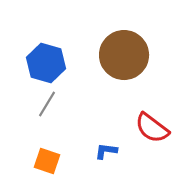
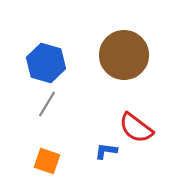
red semicircle: moved 16 px left
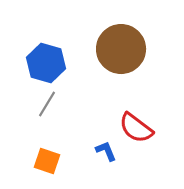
brown circle: moved 3 px left, 6 px up
blue L-shape: rotated 60 degrees clockwise
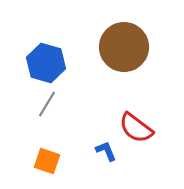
brown circle: moved 3 px right, 2 px up
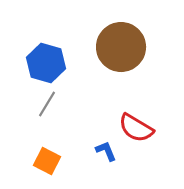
brown circle: moved 3 px left
red semicircle: rotated 6 degrees counterclockwise
orange square: rotated 8 degrees clockwise
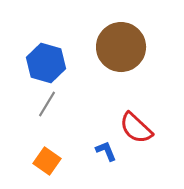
red semicircle: rotated 12 degrees clockwise
orange square: rotated 8 degrees clockwise
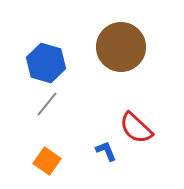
gray line: rotated 8 degrees clockwise
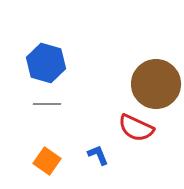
brown circle: moved 35 px right, 37 px down
gray line: rotated 52 degrees clockwise
red semicircle: rotated 18 degrees counterclockwise
blue L-shape: moved 8 px left, 4 px down
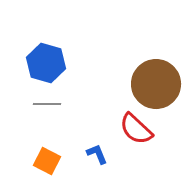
red semicircle: moved 1 px down; rotated 18 degrees clockwise
blue L-shape: moved 1 px left, 1 px up
orange square: rotated 8 degrees counterclockwise
